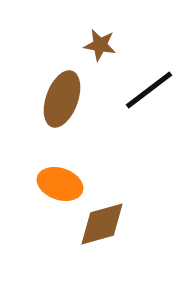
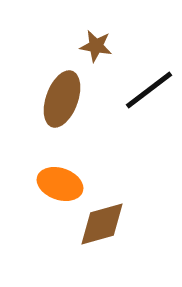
brown star: moved 4 px left, 1 px down
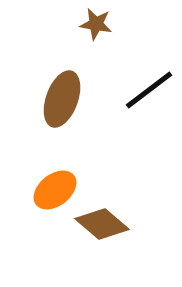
brown star: moved 22 px up
orange ellipse: moved 5 px left, 6 px down; rotated 57 degrees counterclockwise
brown diamond: rotated 56 degrees clockwise
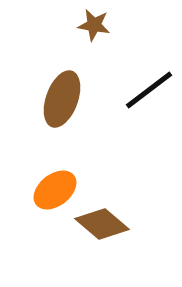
brown star: moved 2 px left, 1 px down
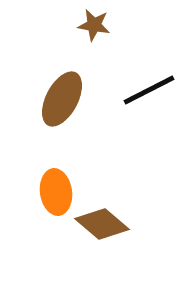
black line: rotated 10 degrees clockwise
brown ellipse: rotated 8 degrees clockwise
orange ellipse: moved 1 px right, 2 px down; rotated 60 degrees counterclockwise
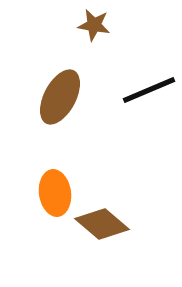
black line: rotated 4 degrees clockwise
brown ellipse: moved 2 px left, 2 px up
orange ellipse: moved 1 px left, 1 px down
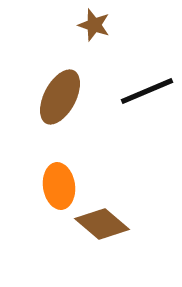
brown star: rotated 8 degrees clockwise
black line: moved 2 px left, 1 px down
orange ellipse: moved 4 px right, 7 px up
